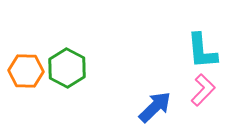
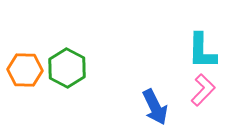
cyan L-shape: rotated 6 degrees clockwise
orange hexagon: moved 1 px left, 1 px up
blue arrow: rotated 108 degrees clockwise
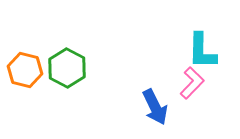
orange hexagon: rotated 12 degrees clockwise
pink L-shape: moved 11 px left, 7 px up
